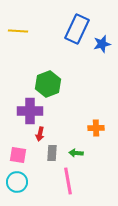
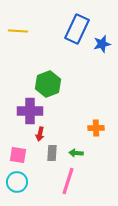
pink line: rotated 28 degrees clockwise
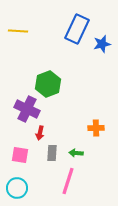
purple cross: moved 3 px left, 2 px up; rotated 25 degrees clockwise
red arrow: moved 1 px up
pink square: moved 2 px right
cyan circle: moved 6 px down
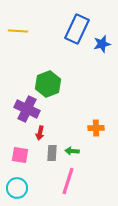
green arrow: moved 4 px left, 2 px up
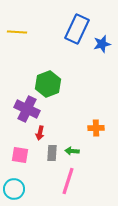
yellow line: moved 1 px left, 1 px down
cyan circle: moved 3 px left, 1 px down
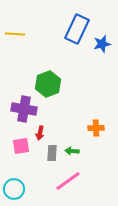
yellow line: moved 2 px left, 2 px down
purple cross: moved 3 px left; rotated 15 degrees counterclockwise
pink square: moved 1 px right, 9 px up; rotated 18 degrees counterclockwise
pink line: rotated 36 degrees clockwise
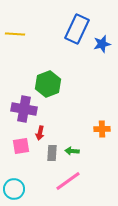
orange cross: moved 6 px right, 1 px down
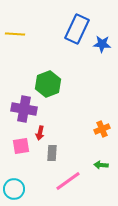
blue star: rotated 18 degrees clockwise
orange cross: rotated 21 degrees counterclockwise
green arrow: moved 29 px right, 14 px down
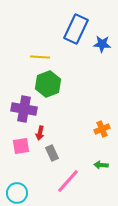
blue rectangle: moved 1 px left
yellow line: moved 25 px right, 23 px down
gray rectangle: rotated 28 degrees counterclockwise
pink line: rotated 12 degrees counterclockwise
cyan circle: moved 3 px right, 4 px down
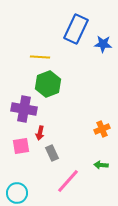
blue star: moved 1 px right
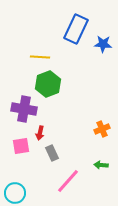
cyan circle: moved 2 px left
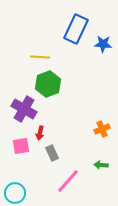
purple cross: rotated 20 degrees clockwise
